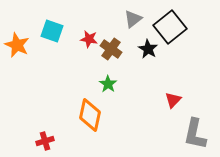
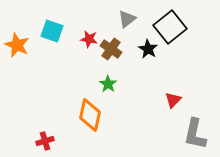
gray triangle: moved 6 px left
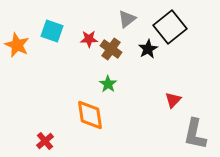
red star: rotated 12 degrees counterclockwise
black star: rotated 12 degrees clockwise
orange diamond: rotated 20 degrees counterclockwise
red cross: rotated 24 degrees counterclockwise
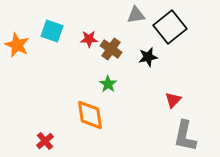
gray triangle: moved 9 px right, 4 px up; rotated 30 degrees clockwise
black star: moved 8 px down; rotated 18 degrees clockwise
gray L-shape: moved 10 px left, 2 px down
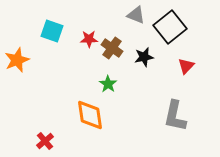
gray triangle: rotated 30 degrees clockwise
orange star: moved 15 px down; rotated 25 degrees clockwise
brown cross: moved 1 px right, 1 px up
black star: moved 4 px left
red triangle: moved 13 px right, 34 px up
gray L-shape: moved 10 px left, 20 px up
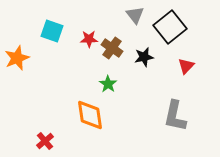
gray triangle: moved 1 px left; rotated 30 degrees clockwise
orange star: moved 2 px up
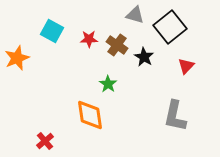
gray triangle: rotated 36 degrees counterclockwise
cyan square: rotated 10 degrees clockwise
brown cross: moved 5 px right, 3 px up
black star: rotated 30 degrees counterclockwise
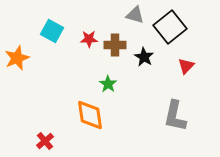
brown cross: moved 2 px left; rotated 35 degrees counterclockwise
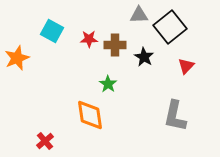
gray triangle: moved 4 px right; rotated 18 degrees counterclockwise
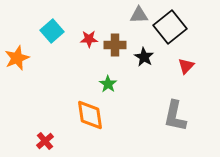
cyan square: rotated 20 degrees clockwise
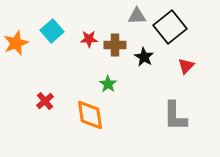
gray triangle: moved 2 px left, 1 px down
orange star: moved 1 px left, 15 px up
gray L-shape: rotated 12 degrees counterclockwise
red cross: moved 40 px up
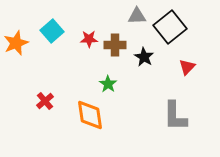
red triangle: moved 1 px right, 1 px down
